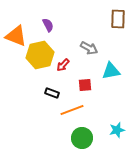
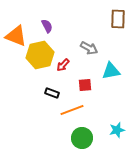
purple semicircle: moved 1 px left, 1 px down
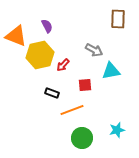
gray arrow: moved 5 px right, 2 px down
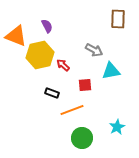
red arrow: rotated 88 degrees clockwise
cyan star: moved 3 px up; rotated 14 degrees counterclockwise
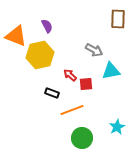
red arrow: moved 7 px right, 10 px down
red square: moved 1 px right, 1 px up
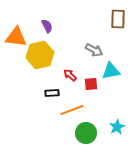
orange triangle: moved 1 px down; rotated 15 degrees counterclockwise
red square: moved 5 px right
black rectangle: rotated 24 degrees counterclockwise
green circle: moved 4 px right, 5 px up
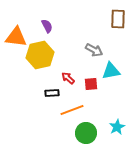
red arrow: moved 2 px left, 3 px down
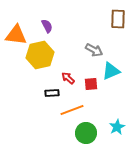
orange triangle: moved 2 px up
cyan triangle: rotated 12 degrees counterclockwise
